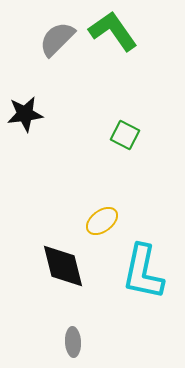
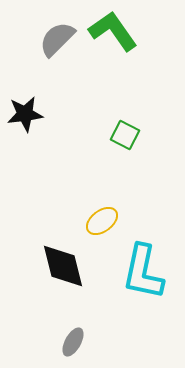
gray ellipse: rotated 32 degrees clockwise
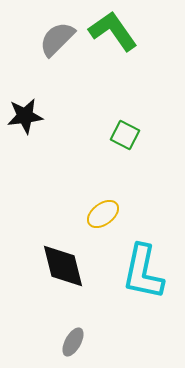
black star: moved 2 px down
yellow ellipse: moved 1 px right, 7 px up
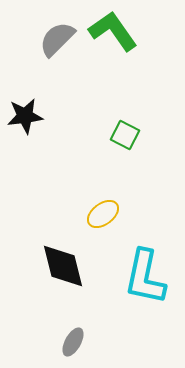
cyan L-shape: moved 2 px right, 5 px down
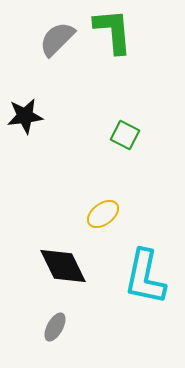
green L-shape: rotated 30 degrees clockwise
black diamond: rotated 12 degrees counterclockwise
gray ellipse: moved 18 px left, 15 px up
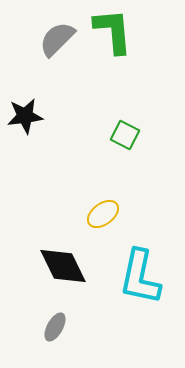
cyan L-shape: moved 5 px left
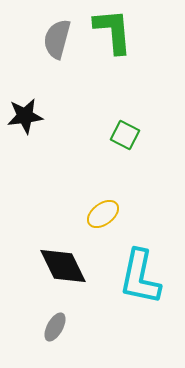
gray semicircle: rotated 30 degrees counterclockwise
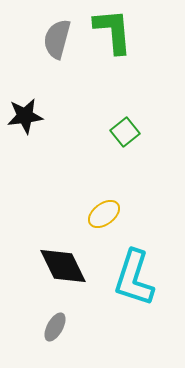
green square: moved 3 px up; rotated 24 degrees clockwise
yellow ellipse: moved 1 px right
cyan L-shape: moved 6 px left, 1 px down; rotated 6 degrees clockwise
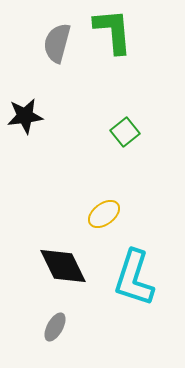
gray semicircle: moved 4 px down
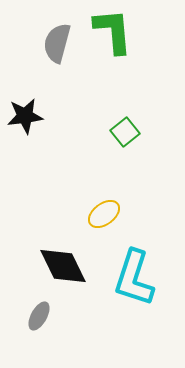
gray ellipse: moved 16 px left, 11 px up
